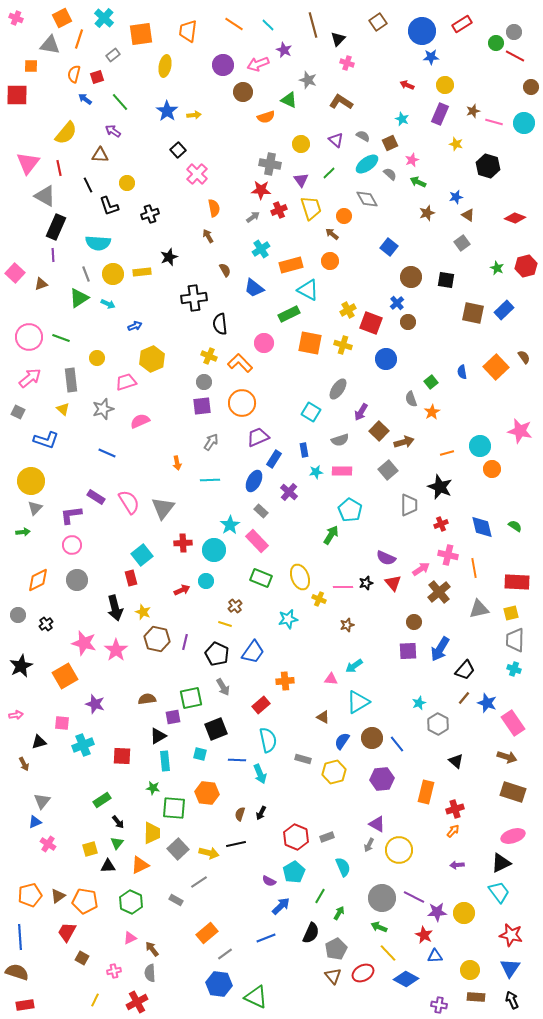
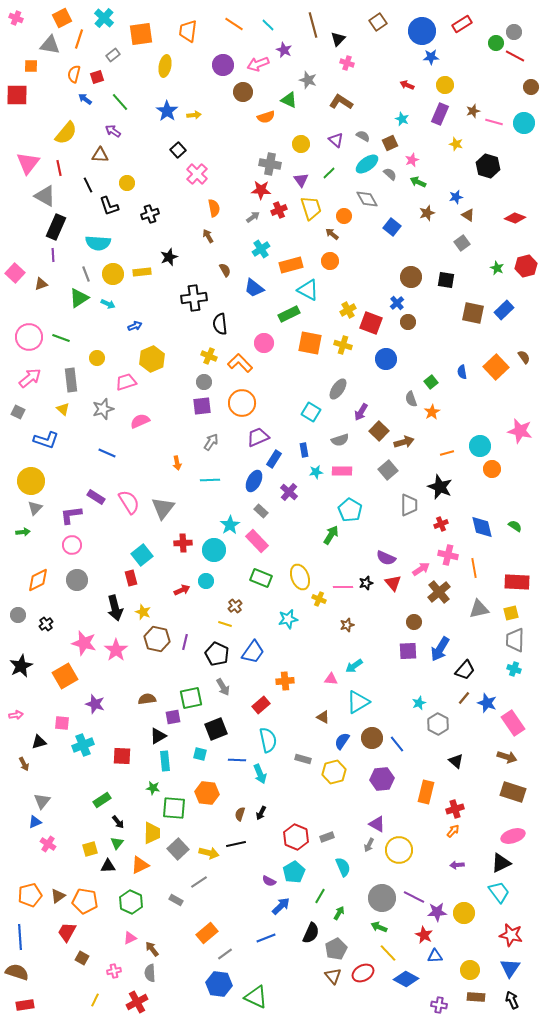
blue square at (389, 247): moved 3 px right, 20 px up
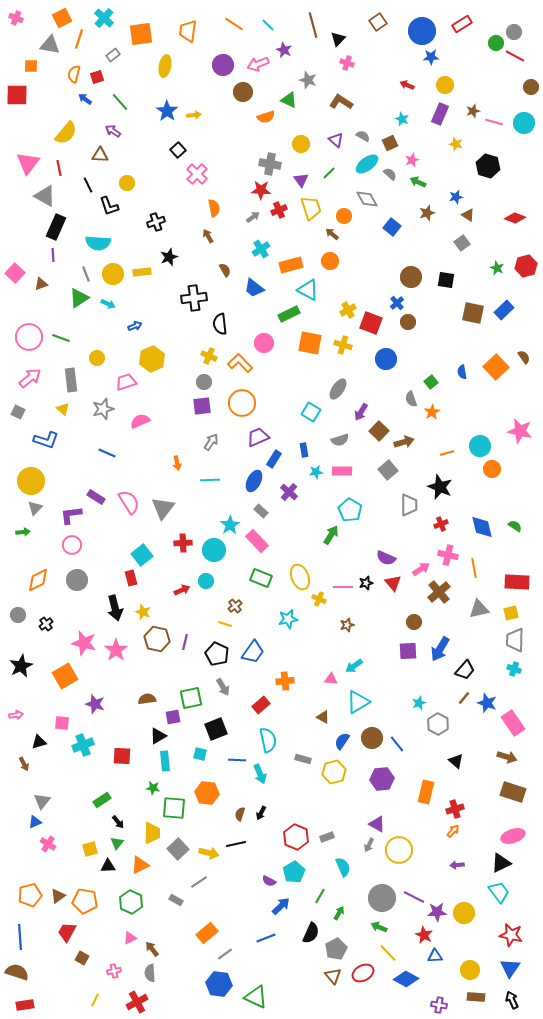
black cross at (150, 214): moved 6 px right, 8 px down
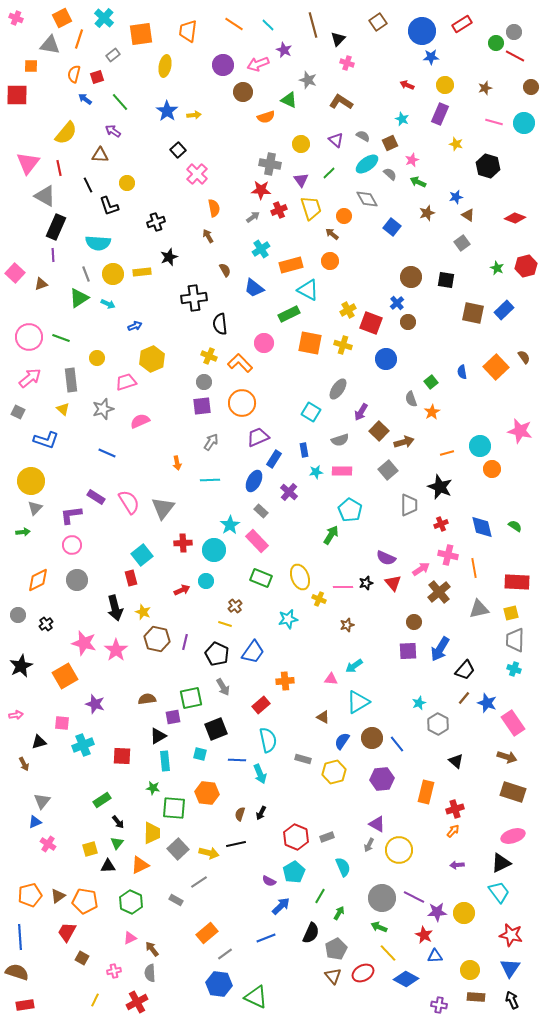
brown star at (473, 111): moved 12 px right, 23 px up
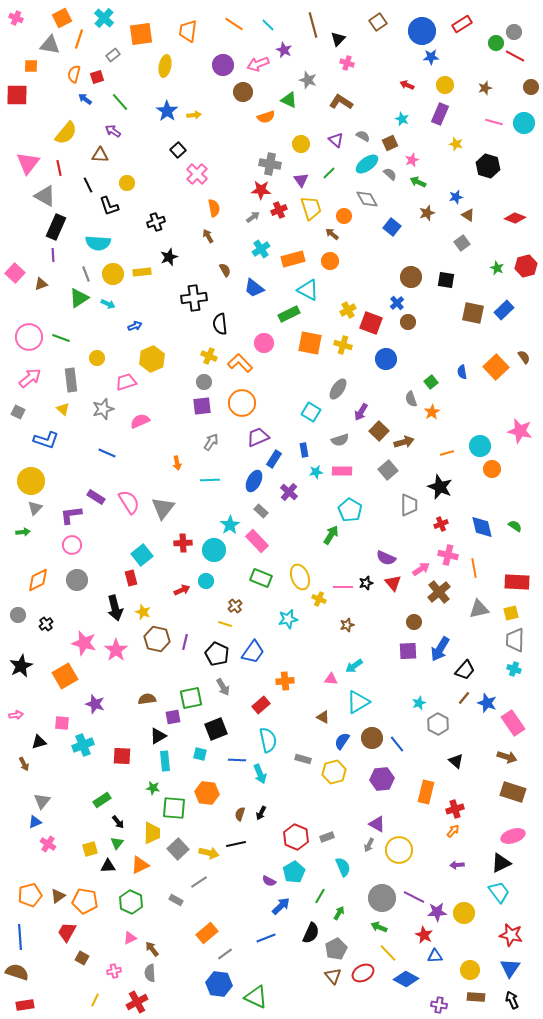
orange rectangle at (291, 265): moved 2 px right, 6 px up
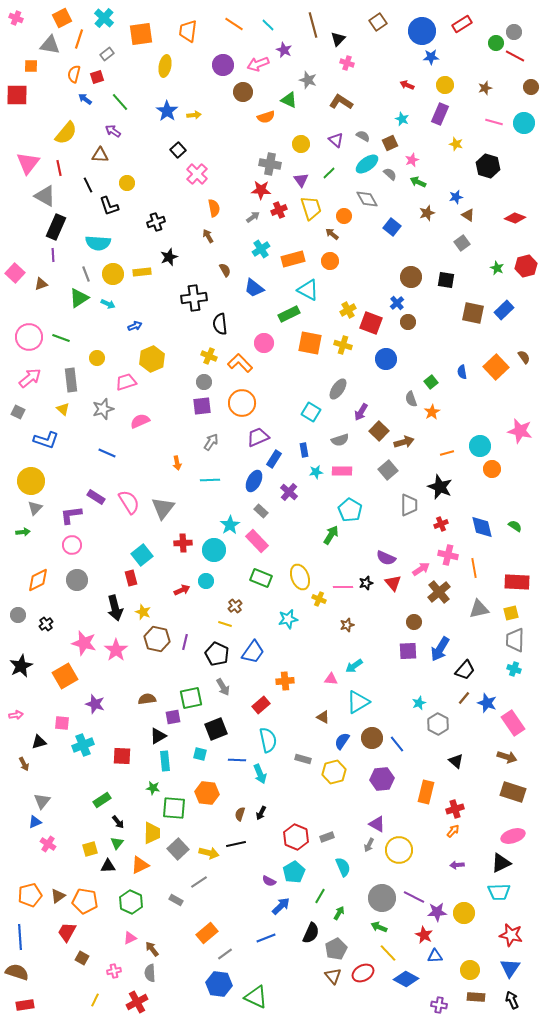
gray rectangle at (113, 55): moved 6 px left, 1 px up
cyan trapezoid at (499, 892): rotated 125 degrees clockwise
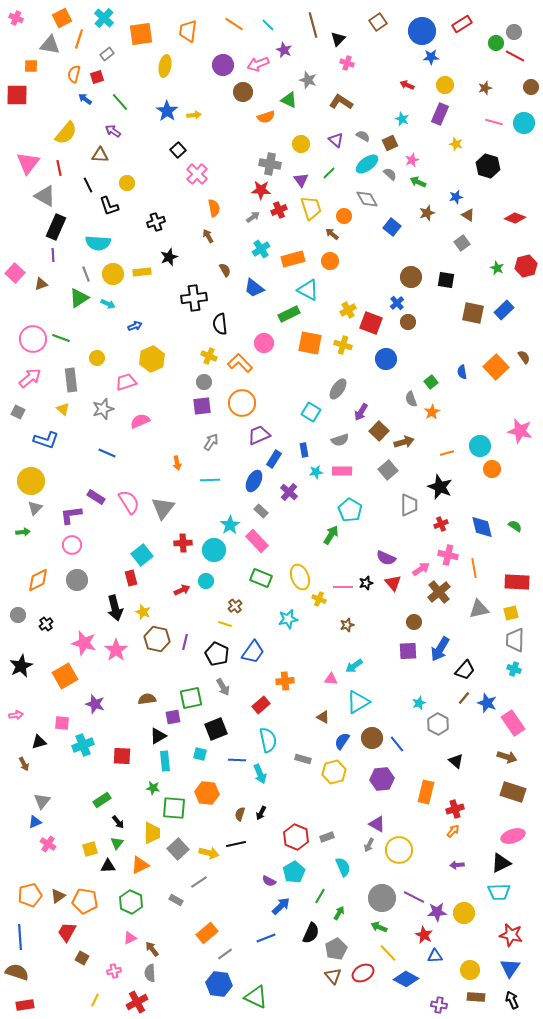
pink circle at (29, 337): moved 4 px right, 2 px down
purple trapezoid at (258, 437): moved 1 px right, 2 px up
